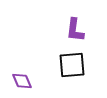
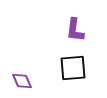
black square: moved 1 px right, 3 px down
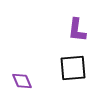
purple L-shape: moved 2 px right
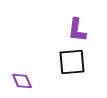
black square: moved 1 px left, 6 px up
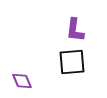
purple L-shape: moved 2 px left
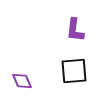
black square: moved 2 px right, 9 px down
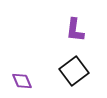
black square: rotated 32 degrees counterclockwise
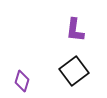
purple diamond: rotated 40 degrees clockwise
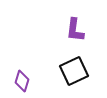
black square: rotated 12 degrees clockwise
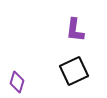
purple diamond: moved 5 px left, 1 px down
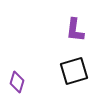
black square: rotated 8 degrees clockwise
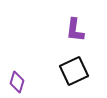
black square: rotated 8 degrees counterclockwise
